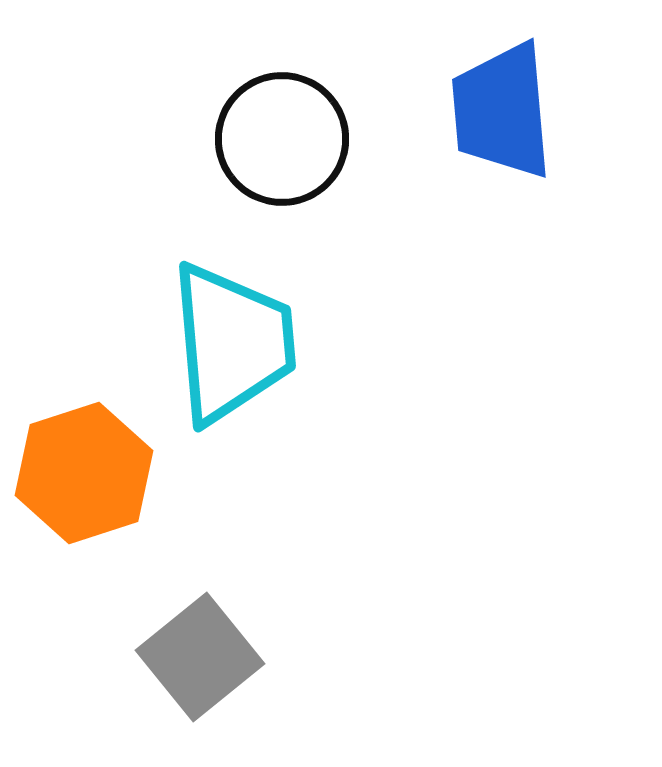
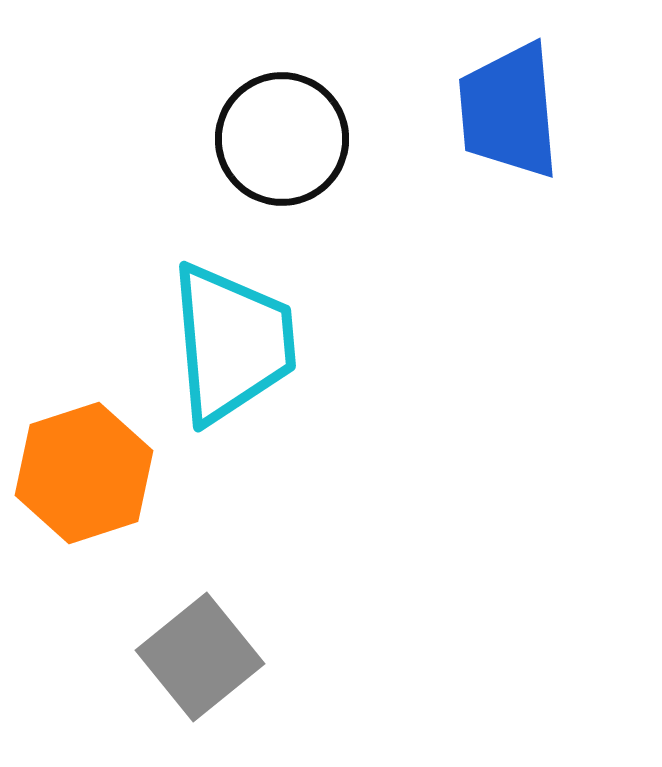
blue trapezoid: moved 7 px right
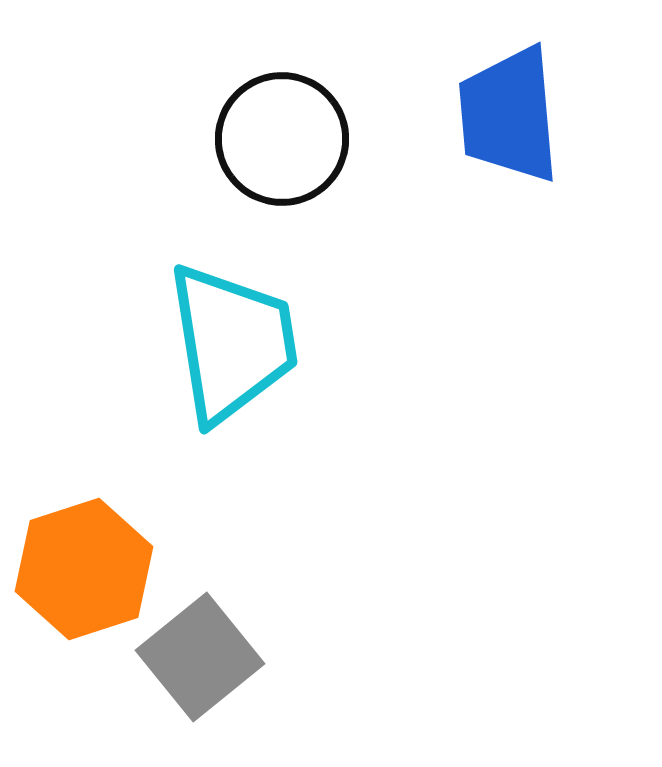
blue trapezoid: moved 4 px down
cyan trapezoid: rotated 4 degrees counterclockwise
orange hexagon: moved 96 px down
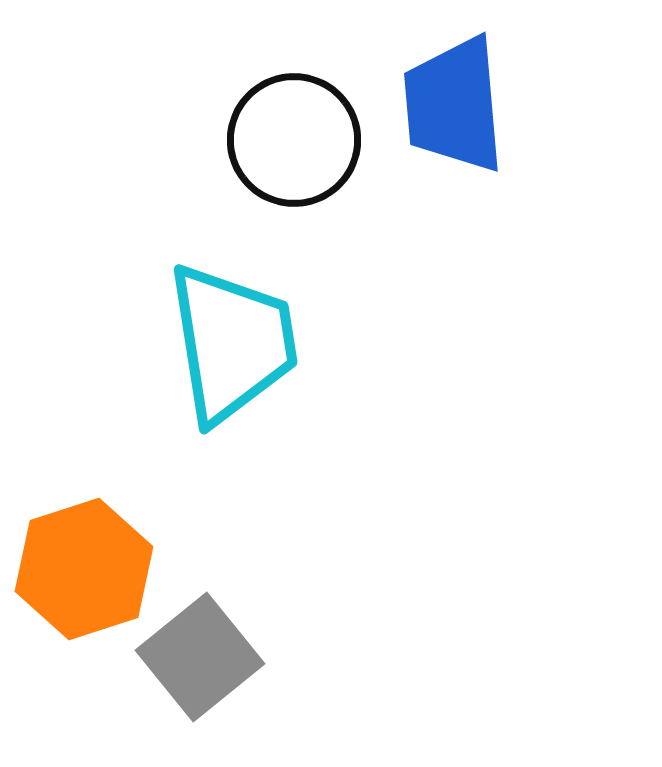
blue trapezoid: moved 55 px left, 10 px up
black circle: moved 12 px right, 1 px down
